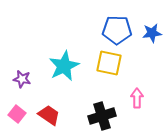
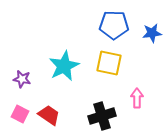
blue pentagon: moved 3 px left, 5 px up
pink square: moved 3 px right; rotated 12 degrees counterclockwise
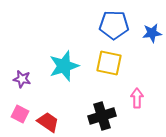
cyan star: rotated 8 degrees clockwise
red trapezoid: moved 1 px left, 7 px down
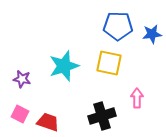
blue pentagon: moved 4 px right, 1 px down
blue star: moved 1 px down
red trapezoid: rotated 15 degrees counterclockwise
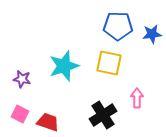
black cross: moved 1 px right, 1 px up; rotated 16 degrees counterclockwise
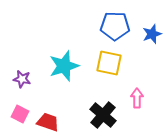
blue pentagon: moved 3 px left
blue star: rotated 12 degrees counterclockwise
black cross: rotated 16 degrees counterclockwise
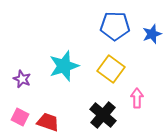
yellow square: moved 2 px right, 6 px down; rotated 24 degrees clockwise
purple star: rotated 12 degrees clockwise
pink square: moved 3 px down
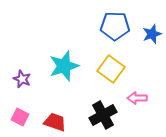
pink arrow: rotated 90 degrees counterclockwise
black cross: rotated 20 degrees clockwise
red trapezoid: moved 7 px right
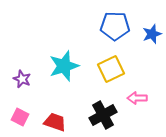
yellow square: rotated 28 degrees clockwise
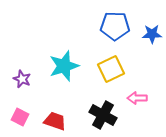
blue star: rotated 18 degrees clockwise
black cross: rotated 32 degrees counterclockwise
red trapezoid: moved 1 px up
